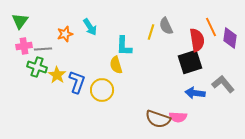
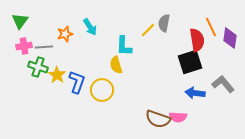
gray semicircle: moved 2 px left, 3 px up; rotated 36 degrees clockwise
yellow line: moved 3 px left, 2 px up; rotated 28 degrees clockwise
gray line: moved 1 px right, 2 px up
green cross: moved 1 px right
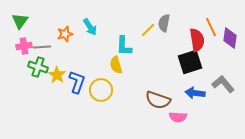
gray line: moved 2 px left
yellow circle: moved 1 px left
brown semicircle: moved 19 px up
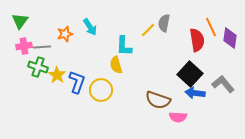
black square: moved 12 px down; rotated 30 degrees counterclockwise
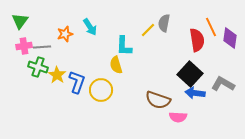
gray L-shape: rotated 20 degrees counterclockwise
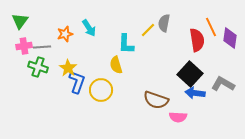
cyan arrow: moved 1 px left, 1 px down
cyan L-shape: moved 2 px right, 2 px up
yellow star: moved 11 px right, 7 px up
brown semicircle: moved 2 px left
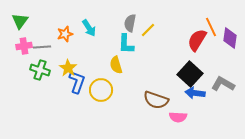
gray semicircle: moved 34 px left
red semicircle: rotated 140 degrees counterclockwise
green cross: moved 2 px right, 3 px down
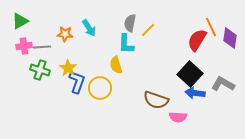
green triangle: rotated 24 degrees clockwise
orange star: rotated 21 degrees clockwise
yellow circle: moved 1 px left, 2 px up
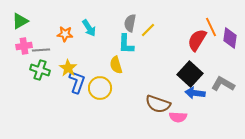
gray line: moved 1 px left, 3 px down
brown semicircle: moved 2 px right, 4 px down
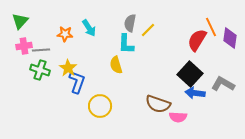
green triangle: rotated 18 degrees counterclockwise
yellow circle: moved 18 px down
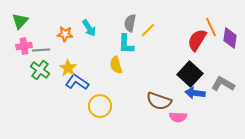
green cross: rotated 18 degrees clockwise
blue L-shape: rotated 75 degrees counterclockwise
brown semicircle: moved 1 px right, 3 px up
